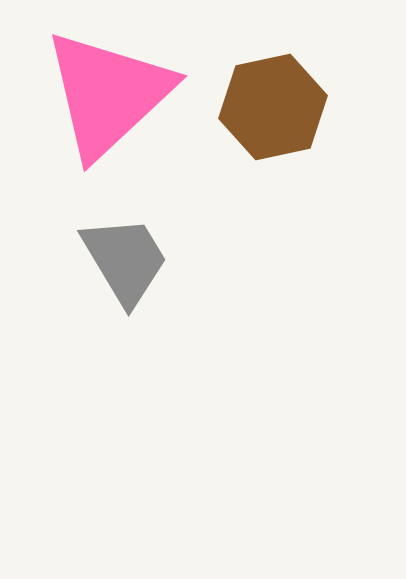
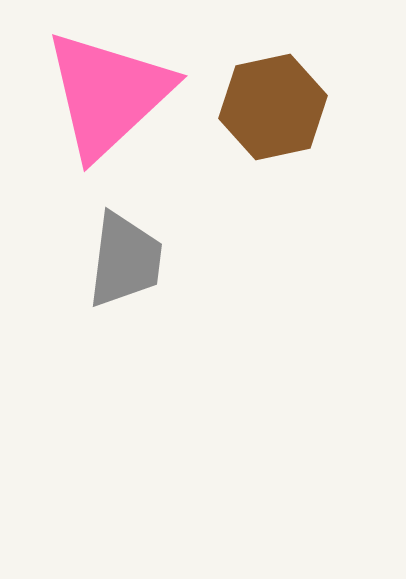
gray trapezoid: rotated 38 degrees clockwise
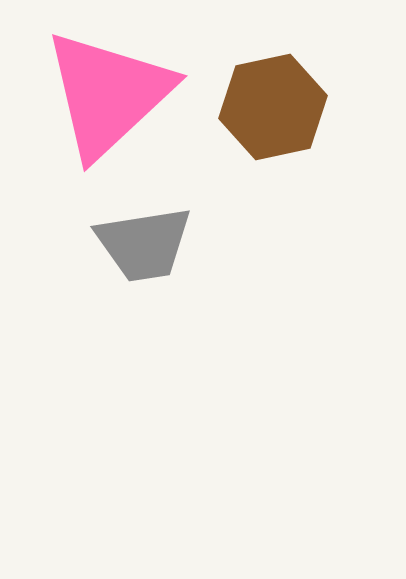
gray trapezoid: moved 19 px right, 16 px up; rotated 74 degrees clockwise
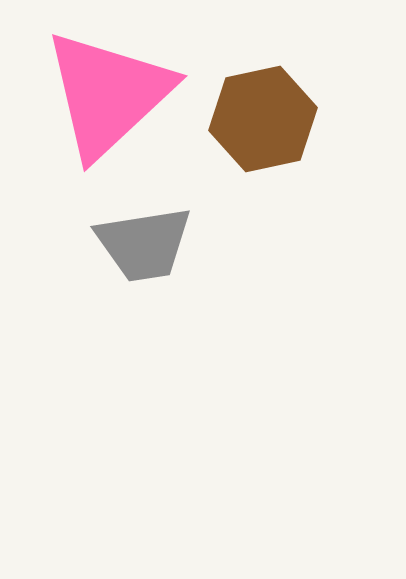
brown hexagon: moved 10 px left, 12 px down
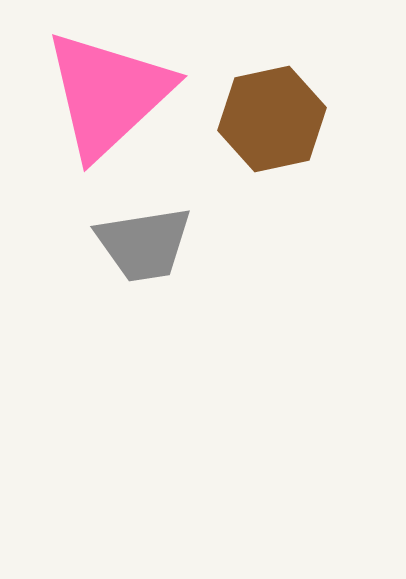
brown hexagon: moved 9 px right
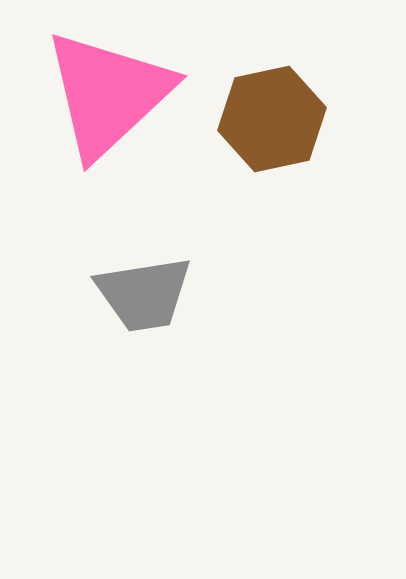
gray trapezoid: moved 50 px down
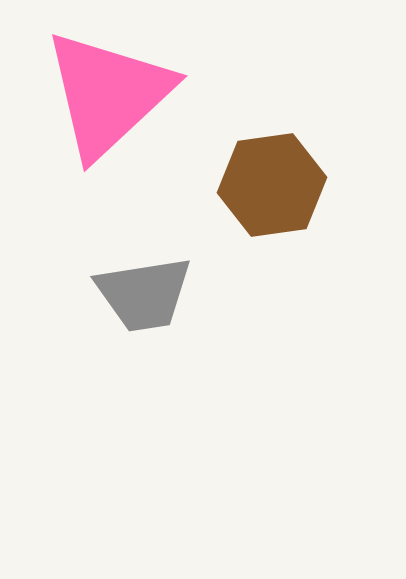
brown hexagon: moved 66 px down; rotated 4 degrees clockwise
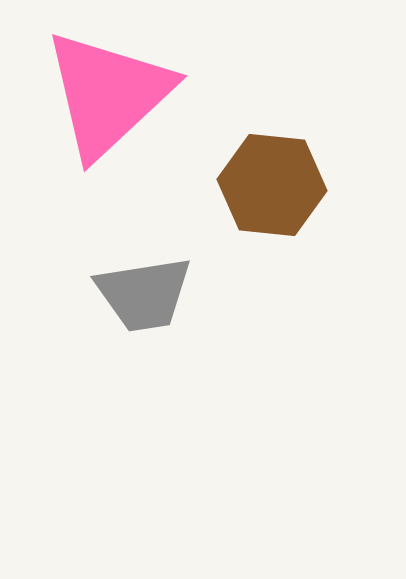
brown hexagon: rotated 14 degrees clockwise
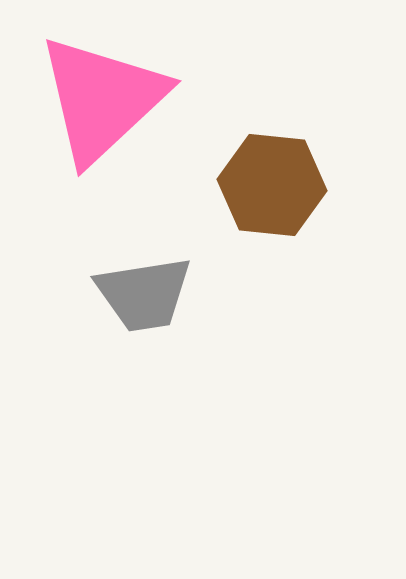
pink triangle: moved 6 px left, 5 px down
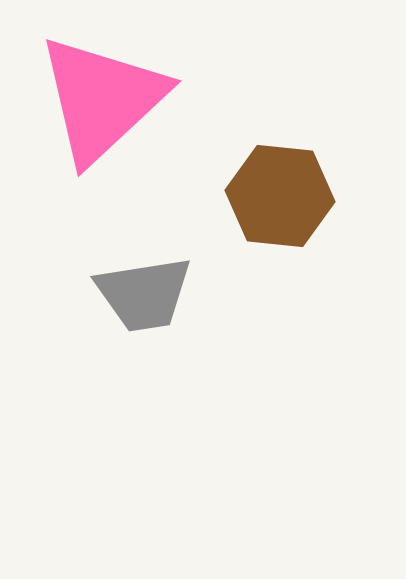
brown hexagon: moved 8 px right, 11 px down
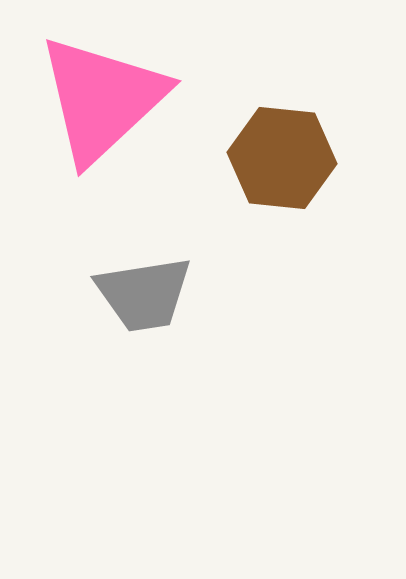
brown hexagon: moved 2 px right, 38 px up
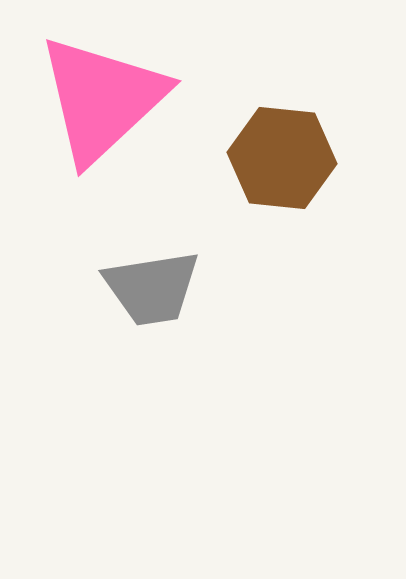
gray trapezoid: moved 8 px right, 6 px up
